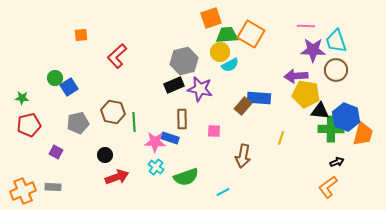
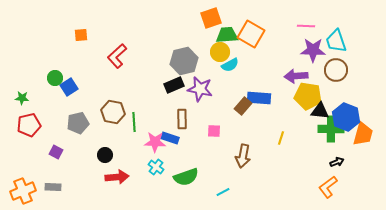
yellow pentagon at (306, 94): moved 2 px right, 2 px down
red arrow at (117, 177): rotated 15 degrees clockwise
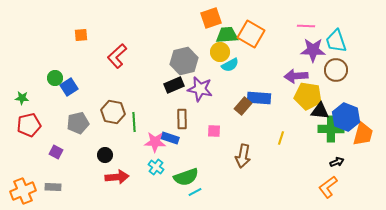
cyan line at (223, 192): moved 28 px left
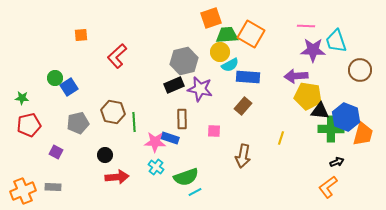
brown circle at (336, 70): moved 24 px right
blue rectangle at (259, 98): moved 11 px left, 21 px up
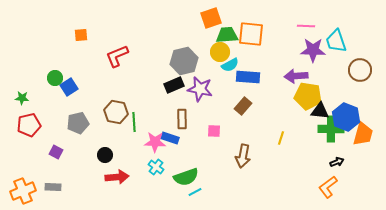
orange square at (251, 34): rotated 24 degrees counterclockwise
red L-shape at (117, 56): rotated 20 degrees clockwise
brown hexagon at (113, 112): moved 3 px right
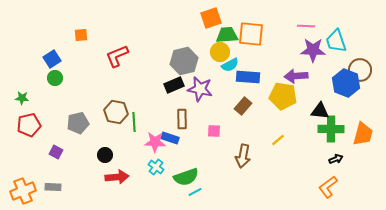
blue square at (69, 87): moved 17 px left, 28 px up
yellow pentagon at (308, 96): moved 25 px left
blue hexagon at (346, 117): moved 34 px up
yellow line at (281, 138): moved 3 px left, 2 px down; rotated 32 degrees clockwise
black arrow at (337, 162): moved 1 px left, 3 px up
